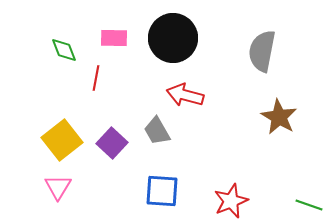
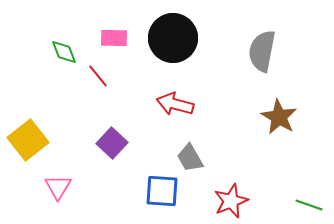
green diamond: moved 2 px down
red line: moved 2 px right, 2 px up; rotated 50 degrees counterclockwise
red arrow: moved 10 px left, 9 px down
gray trapezoid: moved 33 px right, 27 px down
yellow square: moved 34 px left
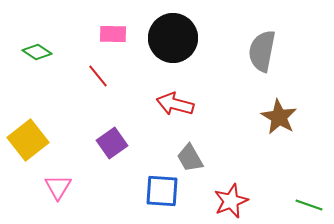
pink rectangle: moved 1 px left, 4 px up
green diamond: moved 27 px left; rotated 36 degrees counterclockwise
purple square: rotated 12 degrees clockwise
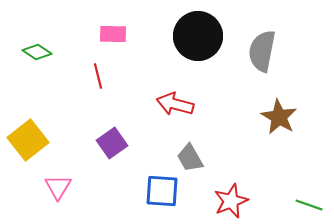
black circle: moved 25 px right, 2 px up
red line: rotated 25 degrees clockwise
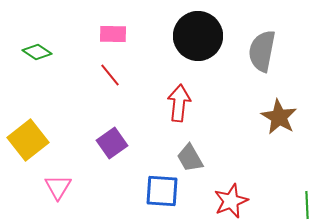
red line: moved 12 px right, 1 px up; rotated 25 degrees counterclockwise
red arrow: moved 4 px right, 1 px up; rotated 81 degrees clockwise
green line: moved 2 px left; rotated 68 degrees clockwise
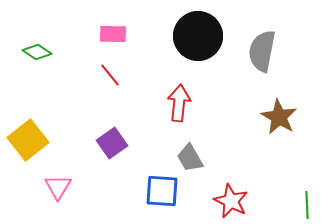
red star: rotated 24 degrees counterclockwise
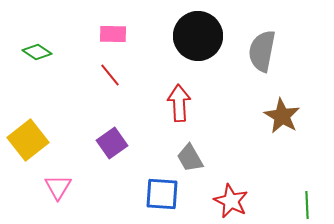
red arrow: rotated 9 degrees counterclockwise
brown star: moved 3 px right, 1 px up
blue square: moved 3 px down
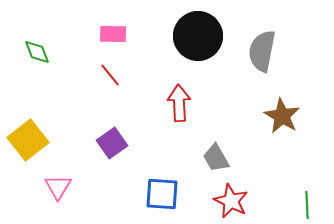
green diamond: rotated 36 degrees clockwise
gray trapezoid: moved 26 px right
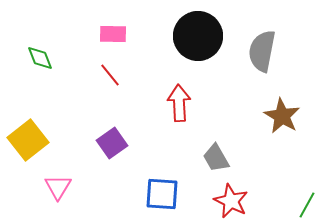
green diamond: moved 3 px right, 6 px down
green line: rotated 32 degrees clockwise
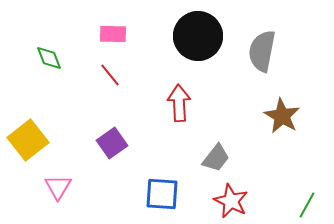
green diamond: moved 9 px right
gray trapezoid: rotated 112 degrees counterclockwise
